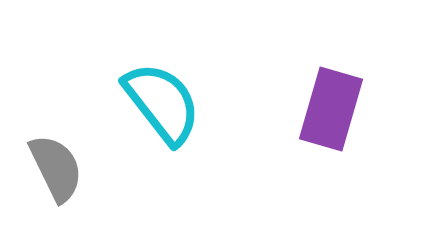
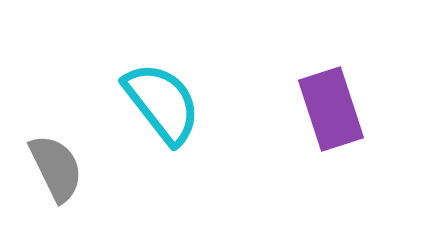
purple rectangle: rotated 34 degrees counterclockwise
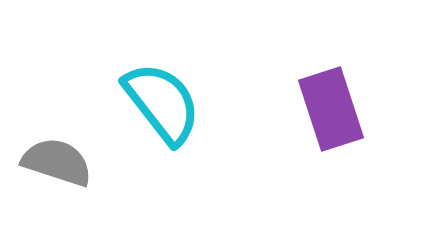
gray semicircle: moved 1 px right, 6 px up; rotated 46 degrees counterclockwise
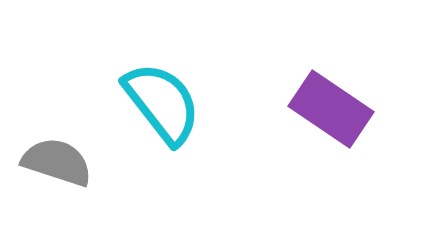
purple rectangle: rotated 38 degrees counterclockwise
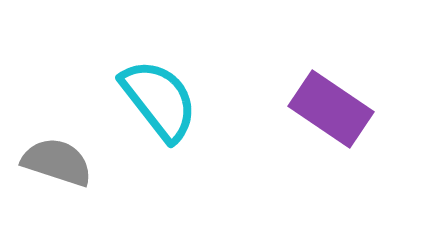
cyan semicircle: moved 3 px left, 3 px up
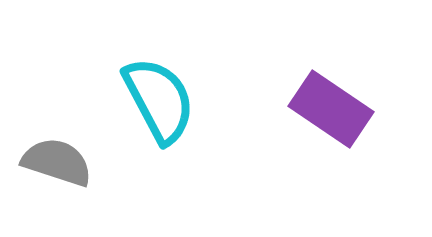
cyan semicircle: rotated 10 degrees clockwise
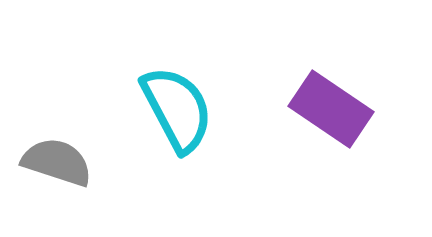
cyan semicircle: moved 18 px right, 9 px down
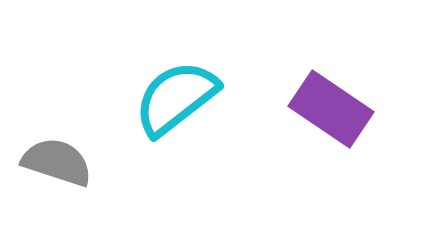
cyan semicircle: moved 1 px left, 11 px up; rotated 100 degrees counterclockwise
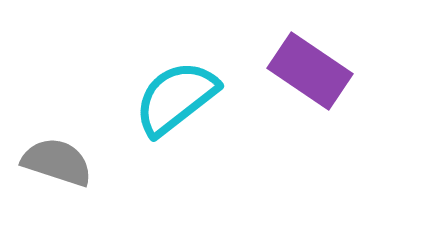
purple rectangle: moved 21 px left, 38 px up
